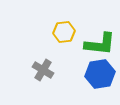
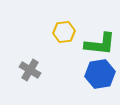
gray cross: moved 13 px left
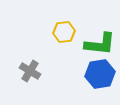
gray cross: moved 1 px down
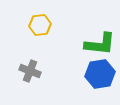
yellow hexagon: moved 24 px left, 7 px up
gray cross: rotated 10 degrees counterclockwise
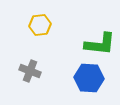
blue hexagon: moved 11 px left, 4 px down; rotated 12 degrees clockwise
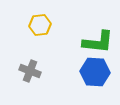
green L-shape: moved 2 px left, 2 px up
blue hexagon: moved 6 px right, 6 px up
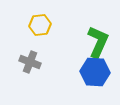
green L-shape: rotated 72 degrees counterclockwise
gray cross: moved 9 px up
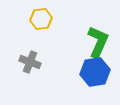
yellow hexagon: moved 1 px right, 6 px up
blue hexagon: rotated 12 degrees counterclockwise
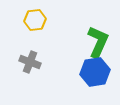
yellow hexagon: moved 6 px left, 1 px down
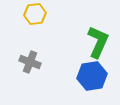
yellow hexagon: moved 6 px up
blue hexagon: moved 3 px left, 4 px down
